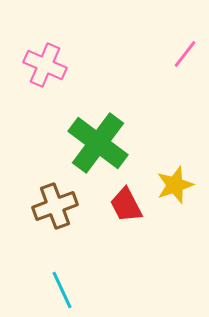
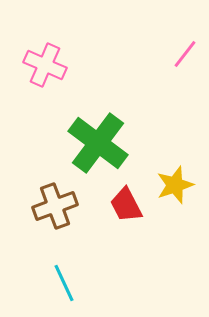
cyan line: moved 2 px right, 7 px up
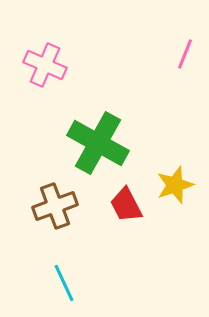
pink line: rotated 16 degrees counterclockwise
green cross: rotated 8 degrees counterclockwise
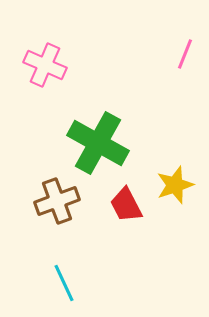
brown cross: moved 2 px right, 5 px up
